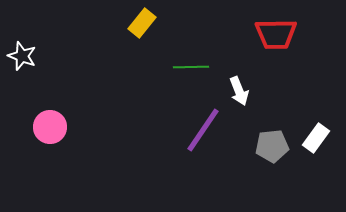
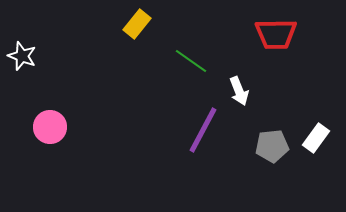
yellow rectangle: moved 5 px left, 1 px down
green line: moved 6 px up; rotated 36 degrees clockwise
purple line: rotated 6 degrees counterclockwise
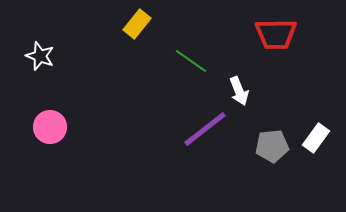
white star: moved 18 px right
purple line: moved 2 px right, 1 px up; rotated 24 degrees clockwise
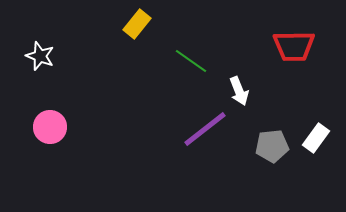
red trapezoid: moved 18 px right, 12 px down
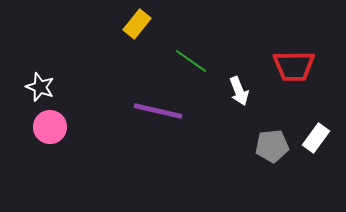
red trapezoid: moved 20 px down
white star: moved 31 px down
purple line: moved 47 px left, 18 px up; rotated 51 degrees clockwise
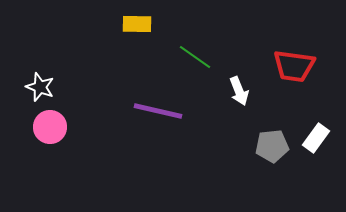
yellow rectangle: rotated 52 degrees clockwise
green line: moved 4 px right, 4 px up
red trapezoid: rotated 9 degrees clockwise
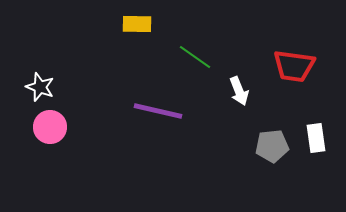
white rectangle: rotated 44 degrees counterclockwise
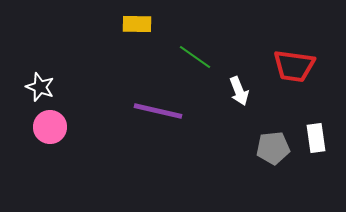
gray pentagon: moved 1 px right, 2 px down
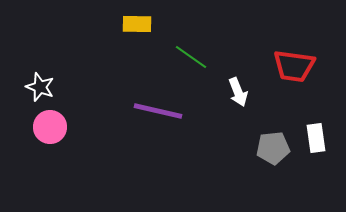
green line: moved 4 px left
white arrow: moved 1 px left, 1 px down
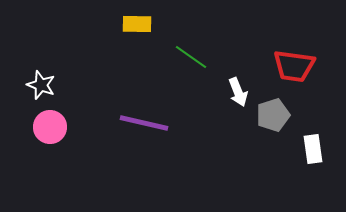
white star: moved 1 px right, 2 px up
purple line: moved 14 px left, 12 px down
white rectangle: moved 3 px left, 11 px down
gray pentagon: moved 33 px up; rotated 12 degrees counterclockwise
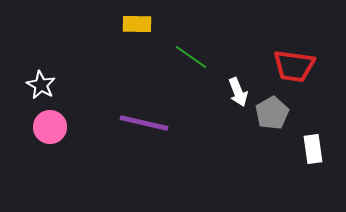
white star: rotated 8 degrees clockwise
gray pentagon: moved 1 px left, 2 px up; rotated 12 degrees counterclockwise
